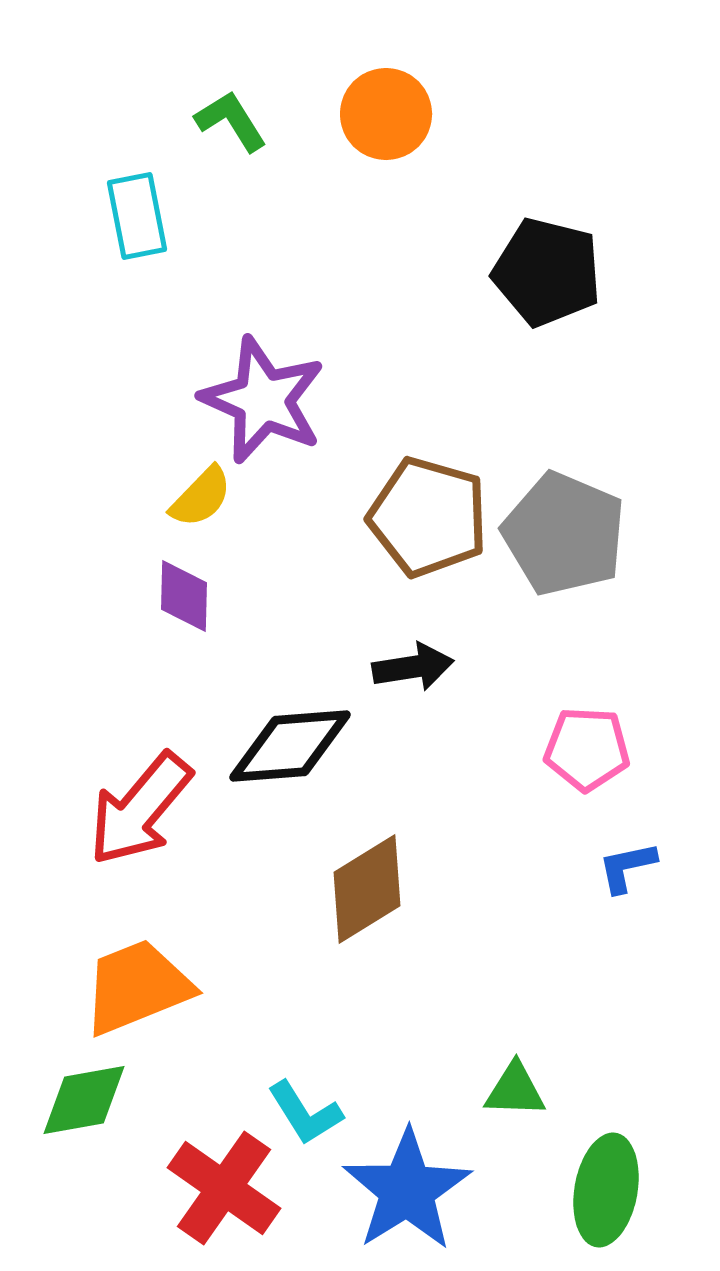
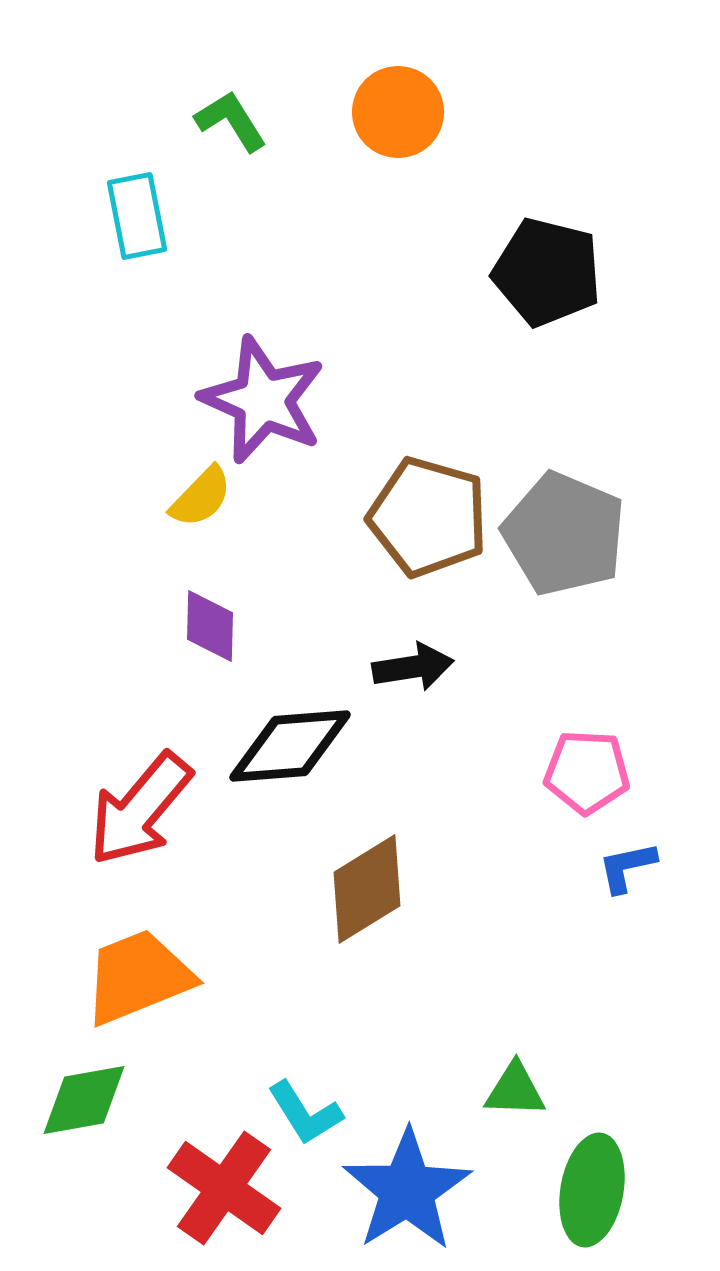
orange circle: moved 12 px right, 2 px up
purple diamond: moved 26 px right, 30 px down
pink pentagon: moved 23 px down
orange trapezoid: moved 1 px right, 10 px up
green ellipse: moved 14 px left
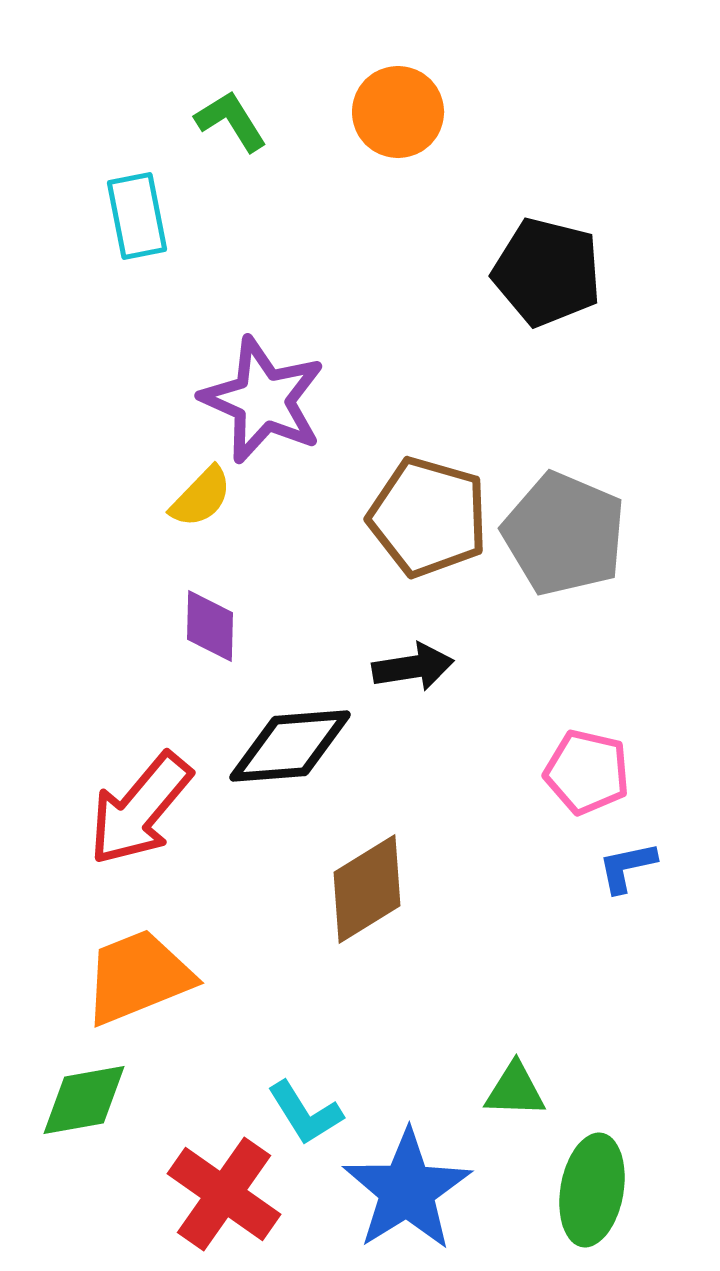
pink pentagon: rotated 10 degrees clockwise
red cross: moved 6 px down
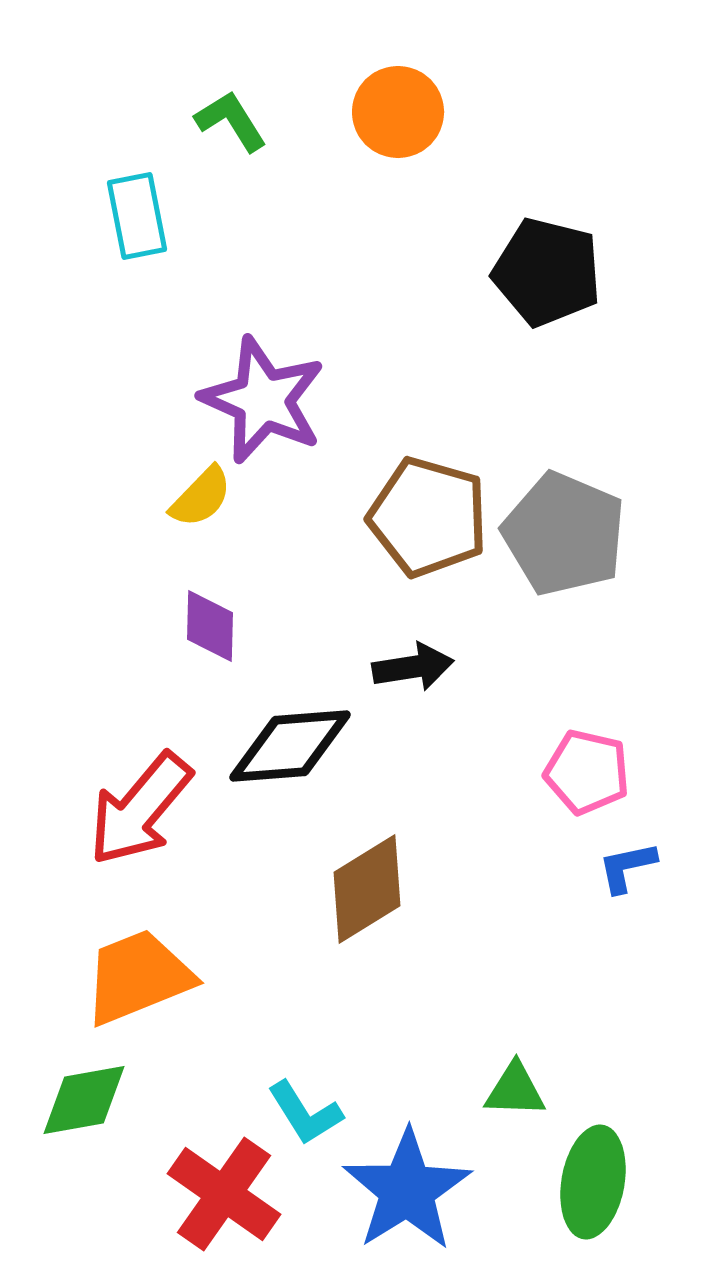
green ellipse: moved 1 px right, 8 px up
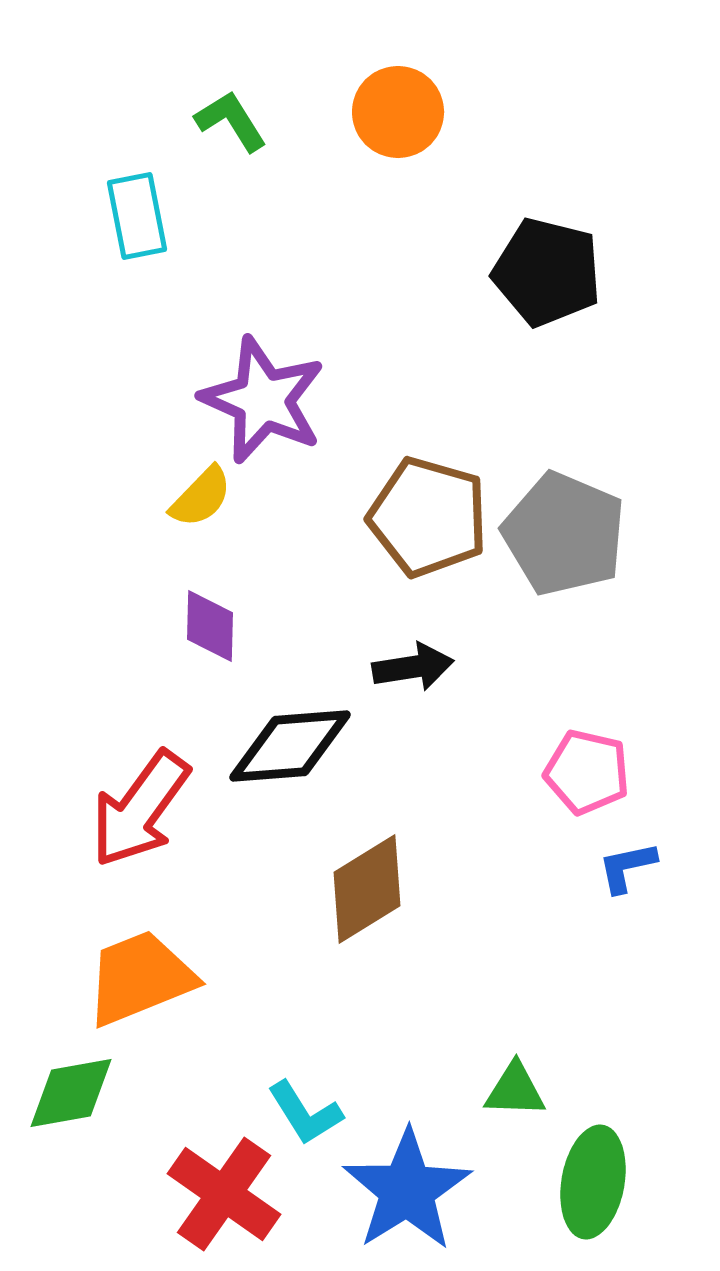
red arrow: rotated 4 degrees counterclockwise
orange trapezoid: moved 2 px right, 1 px down
green diamond: moved 13 px left, 7 px up
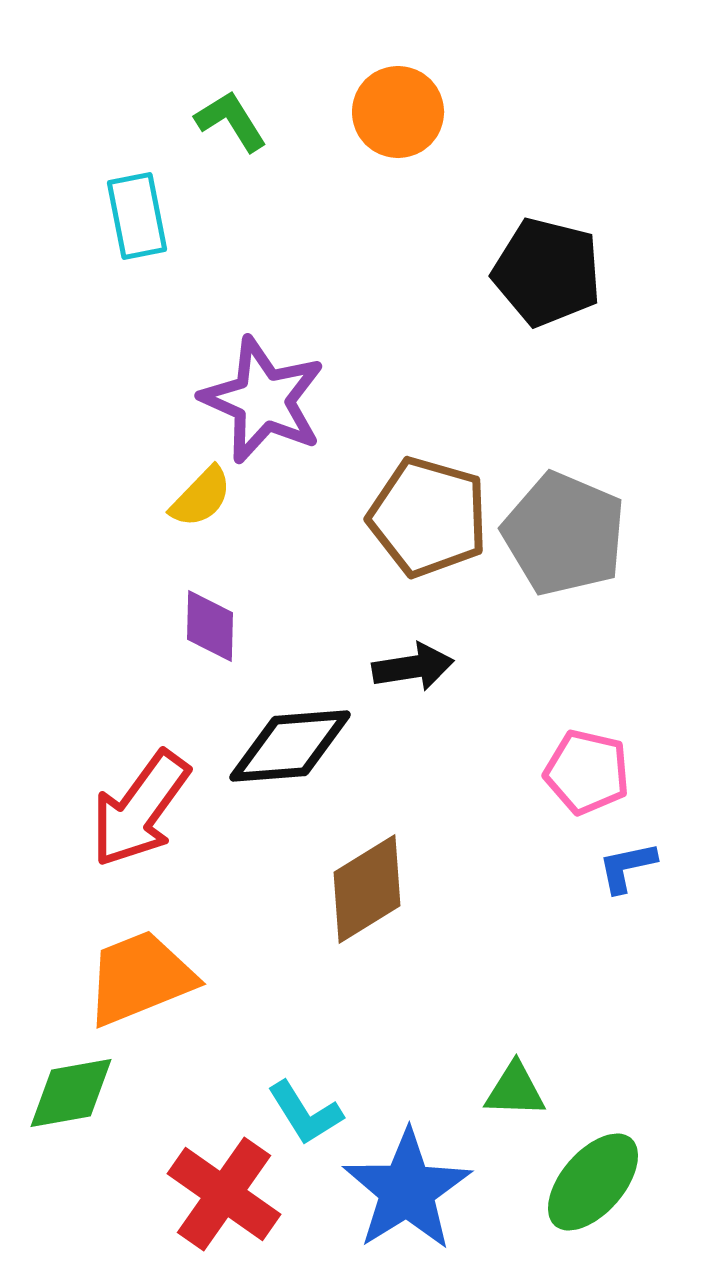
green ellipse: rotated 31 degrees clockwise
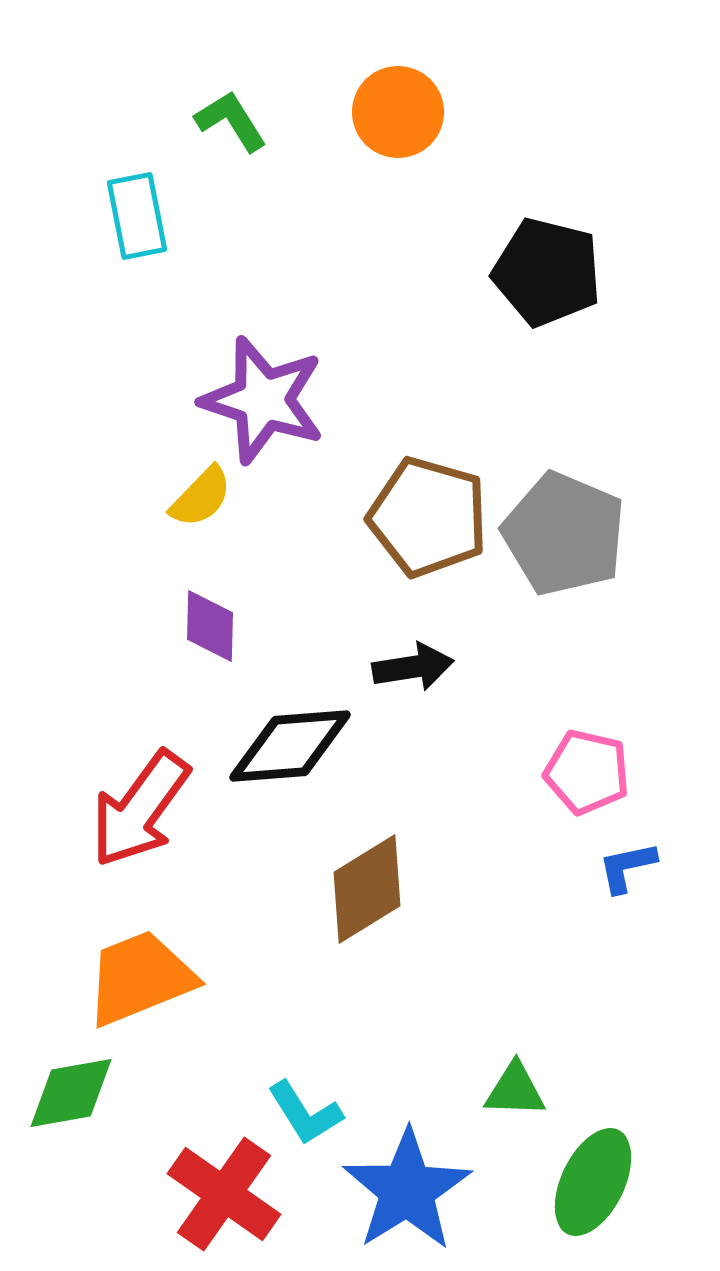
purple star: rotated 6 degrees counterclockwise
green ellipse: rotated 15 degrees counterclockwise
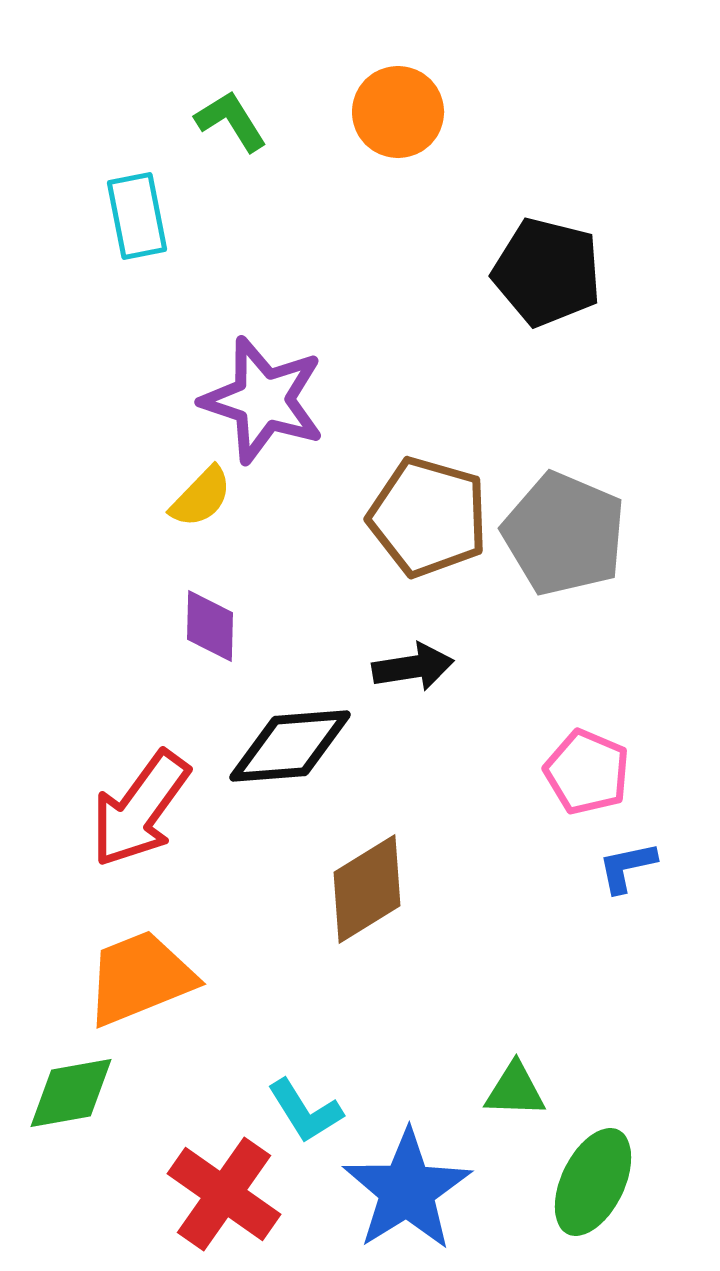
pink pentagon: rotated 10 degrees clockwise
cyan L-shape: moved 2 px up
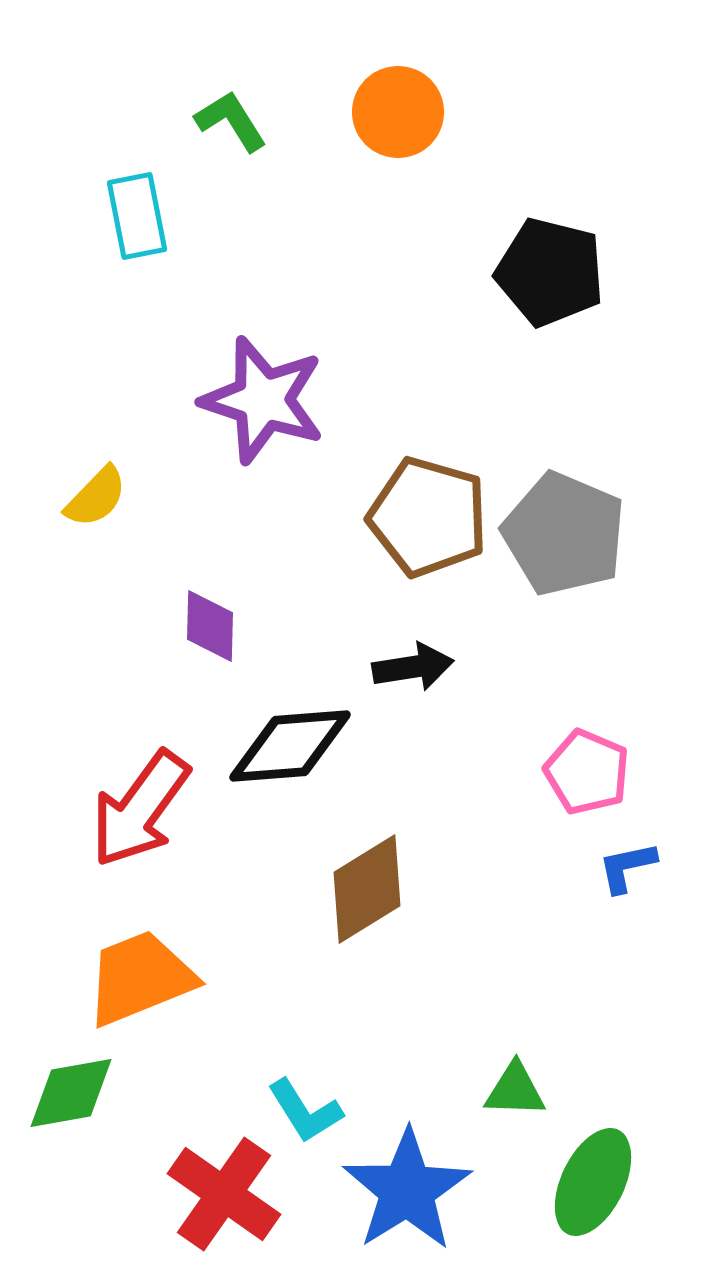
black pentagon: moved 3 px right
yellow semicircle: moved 105 px left
